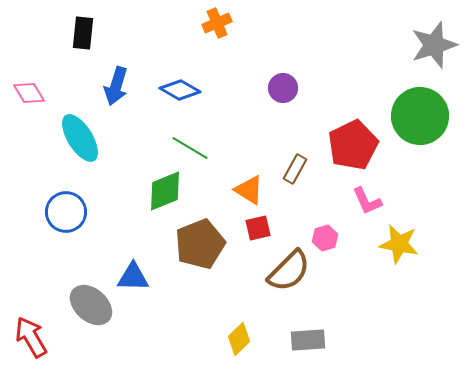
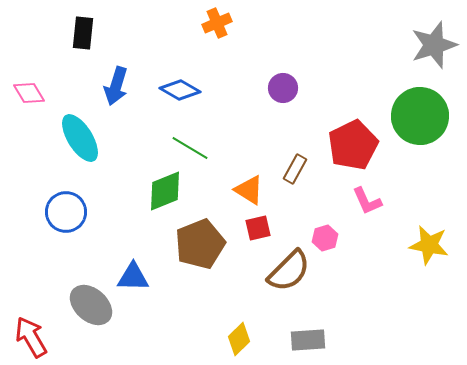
yellow star: moved 30 px right, 1 px down
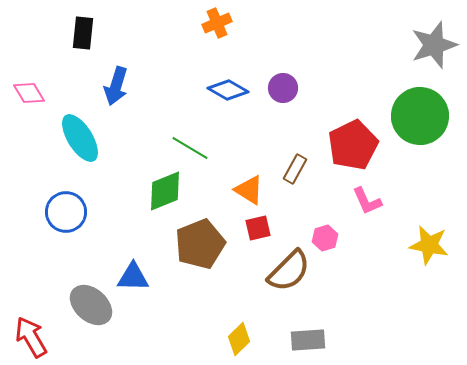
blue diamond: moved 48 px right
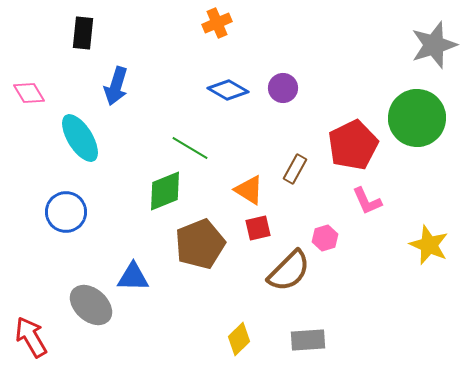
green circle: moved 3 px left, 2 px down
yellow star: rotated 12 degrees clockwise
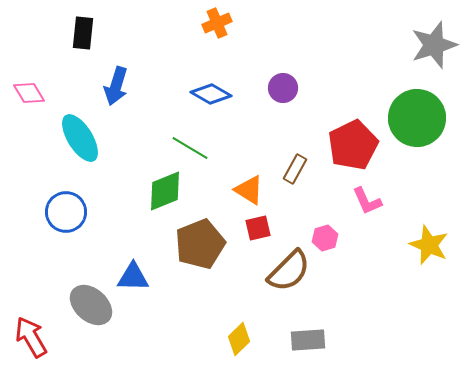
blue diamond: moved 17 px left, 4 px down
